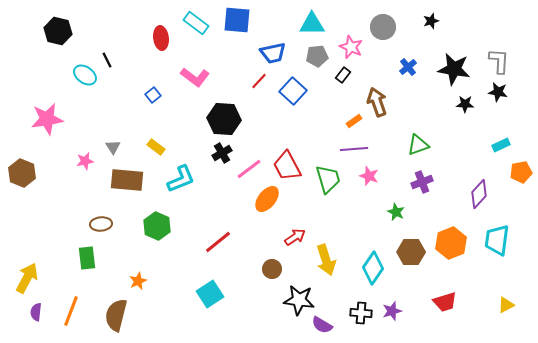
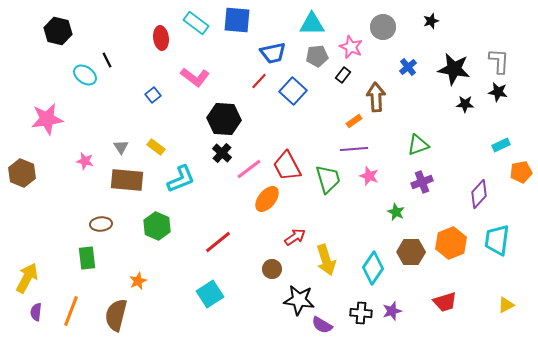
brown arrow at (377, 102): moved 1 px left, 5 px up; rotated 16 degrees clockwise
gray triangle at (113, 147): moved 8 px right
black cross at (222, 153): rotated 18 degrees counterclockwise
pink star at (85, 161): rotated 24 degrees clockwise
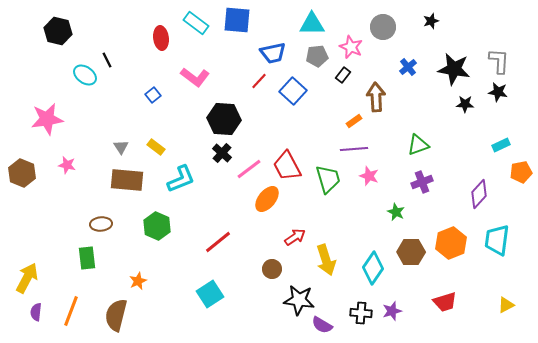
pink star at (85, 161): moved 18 px left, 4 px down
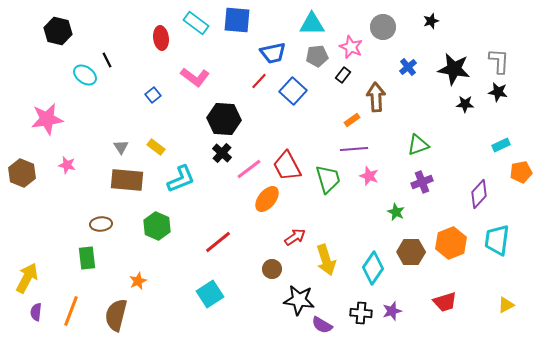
orange rectangle at (354, 121): moved 2 px left, 1 px up
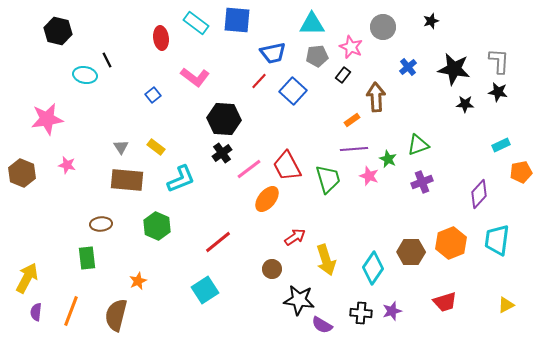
cyan ellipse at (85, 75): rotated 25 degrees counterclockwise
black cross at (222, 153): rotated 12 degrees clockwise
green star at (396, 212): moved 8 px left, 53 px up
cyan square at (210, 294): moved 5 px left, 4 px up
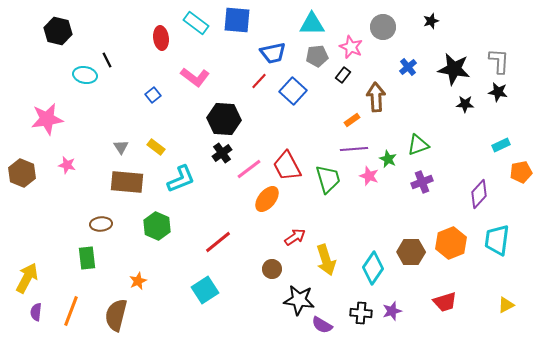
brown rectangle at (127, 180): moved 2 px down
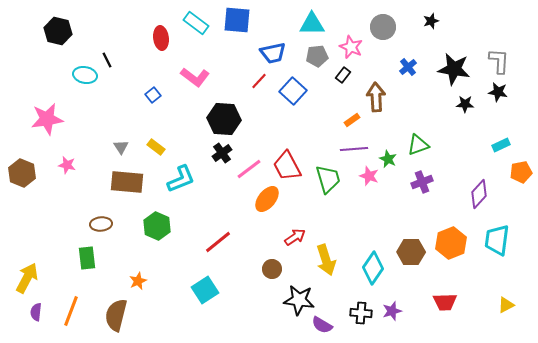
red trapezoid at (445, 302): rotated 15 degrees clockwise
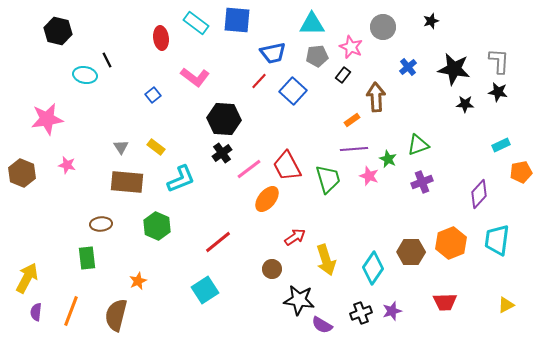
black cross at (361, 313): rotated 25 degrees counterclockwise
